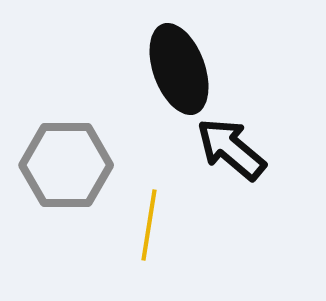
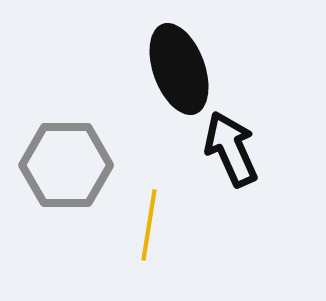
black arrow: rotated 26 degrees clockwise
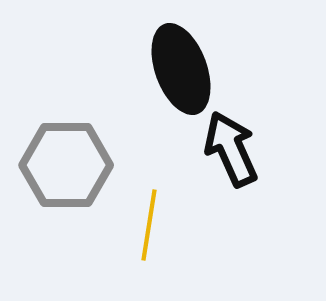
black ellipse: moved 2 px right
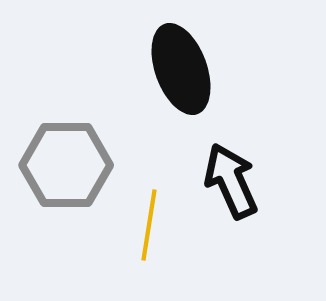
black arrow: moved 32 px down
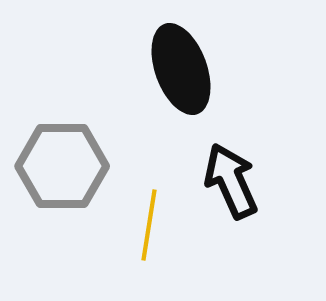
gray hexagon: moved 4 px left, 1 px down
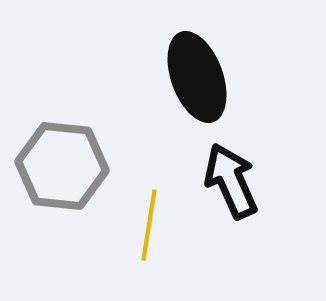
black ellipse: moved 16 px right, 8 px down
gray hexagon: rotated 6 degrees clockwise
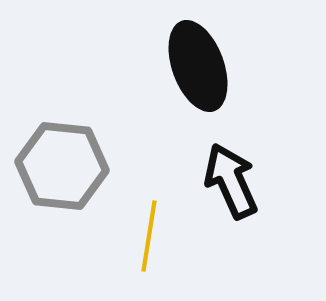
black ellipse: moved 1 px right, 11 px up
yellow line: moved 11 px down
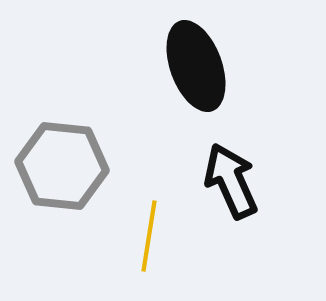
black ellipse: moved 2 px left
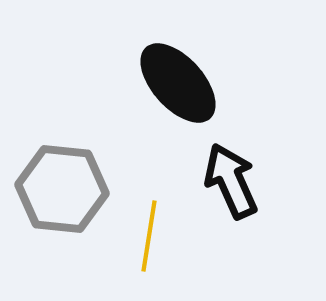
black ellipse: moved 18 px left, 17 px down; rotated 22 degrees counterclockwise
gray hexagon: moved 23 px down
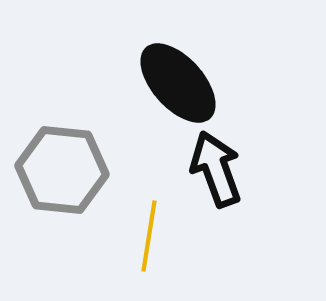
black arrow: moved 15 px left, 12 px up; rotated 4 degrees clockwise
gray hexagon: moved 19 px up
